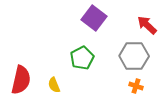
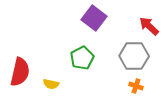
red arrow: moved 2 px right, 1 px down
red semicircle: moved 1 px left, 8 px up
yellow semicircle: moved 3 px left, 1 px up; rotated 56 degrees counterclockwise
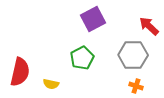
purple square: moved 1 px left, 1 px down; rotated 25 degrees clockwise
gray hexagon: moved 1 px left, 1 px up
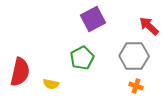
gray hexagon: moved 1 px right, 1 px down
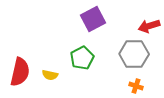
red arrow: rotated 60 degrees counterclockwise
gray hexagon: moved 2 px up
yellow semicircle: moved 1 px left, 9 px up
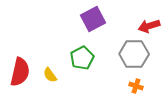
yellow semicircle: rotated 42 degrees clockwise
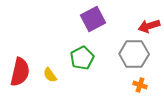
orange cross: moved 4 px right, 1 px up
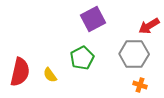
red arrow: rotated 15 degrees counterclockwise
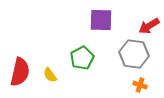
purple square: moved 8 px right, 1 px down; rotated 30 degrees clockwise
gray hexagon: rotated 8 degrees clockwise
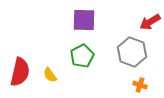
purple square: moved 17 px left
red arrow: moved 1 px right, 4 px up
gray hexagon: moved 2 px left, 2 px up; rotated 12 degrees clockwise
green pentagon: moved 2 px up
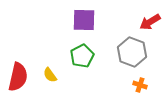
red semicircle: moved 2 px left, 5 px down
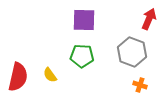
red arrow: moved 1 px left, 3 px up; rotated 145 degrees clockwise
green pentagon: rotated 30 degrees clockwise
